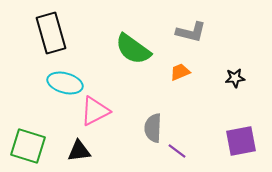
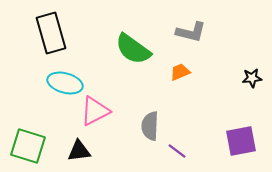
black star: moved 17 px right
gray semicircle: moved 3 px left, 2 px up
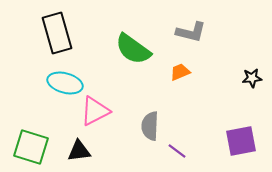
black rectangle: moved 6 px right
green square: moved 3 px right, 1 px down
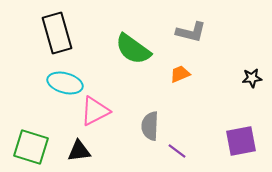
orange trapezoid: moved 2 px down
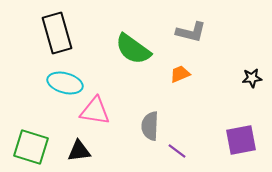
pink triangle: rotated 36 degrees clockwise
purple square: moved 1 px up
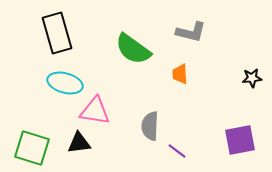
orange trapezoid: rotated 70 degrees counterclockwise
purple square: moved 1 px left
green square: moved 1 px right, 1 px down
black triangle: moved 8 px up
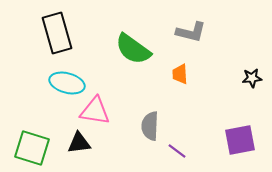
cyan ellipse: moved 2 px right
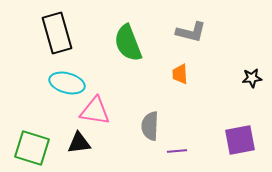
green semicircle: moved 5 px left, 6 px up; rotated 33 degrees clockwise
purple line: rotated 42 degrees counterclockwise
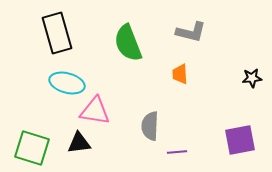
purple line: moved 1 px down
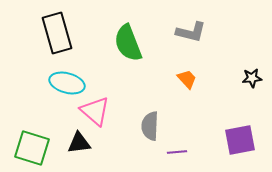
orange trapezoid: moved 7 px right, 5 px down; rotated 140 degrees clockwise
pink triangle: rotated 32 degrees clockwise
